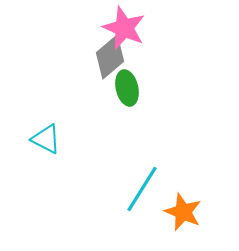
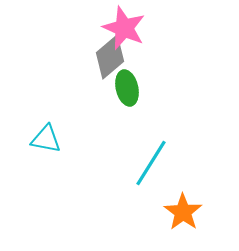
cyan triangle: rotated 16 degrees counterclockwise
cyan line: moved 9 px right, 26 px up
orange star: rotated 12 degrees clockwise
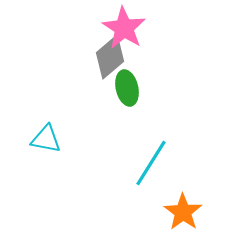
pink star: rotated 9 degrees clockwise
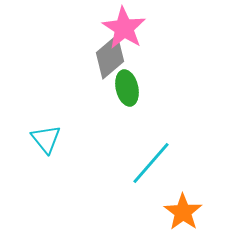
cyan triangle: rotated 40 degrees clockwise
cyan line: rotated 9 degrees clockwise
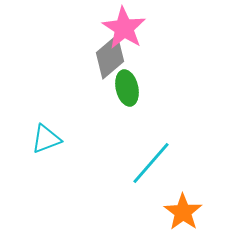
cyan triangle: rotated 48 degrees clockwise
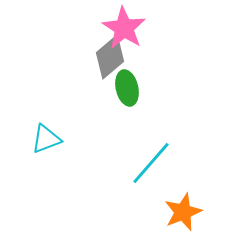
orange star: rotated 15 degrees clockwise
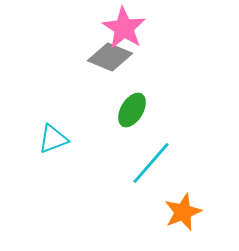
gray diamond: rotated 63 degrees clockwise
green ellipse: moved 5 px right, 22 px down; rotated 44 degrees clockwise
cyan triangle: moved 7 px right
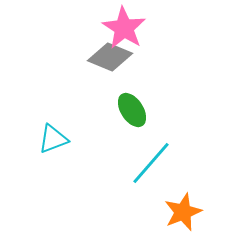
green ellipse: rotated 64 degrees counterclockwise
